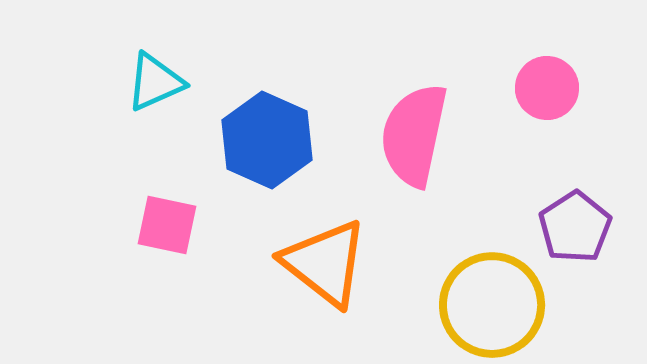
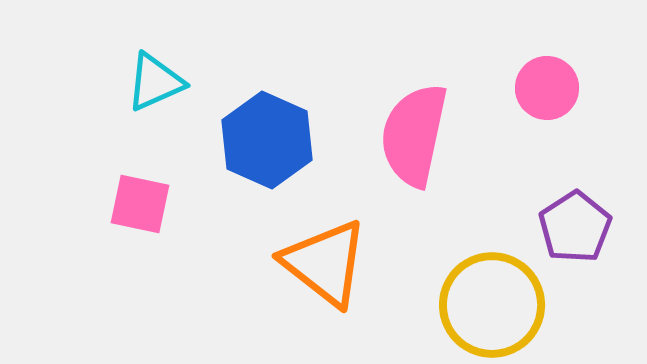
pink square: moved 27 px left, 21 px up
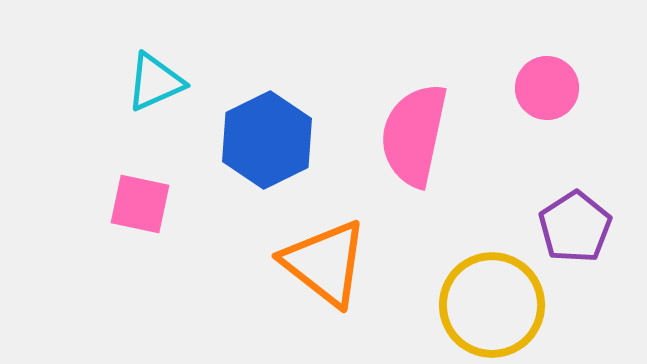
blue hexagon: rotated 10 degrees clockwise
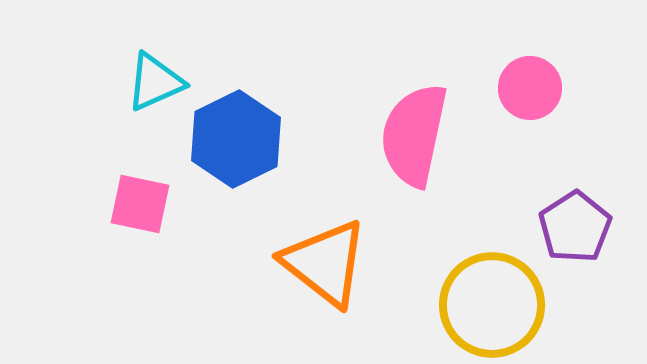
pink circle: moved 17 px left
blue hexagon: moved 31 px left, 1 px up
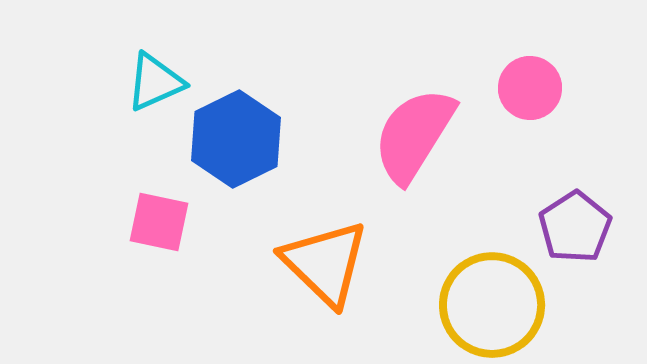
pink semicircle: rotated 20 degrees clockwise
pink square: moved 19 px right, 18 px down
orange triangle: rotated 6 degrees clockwise
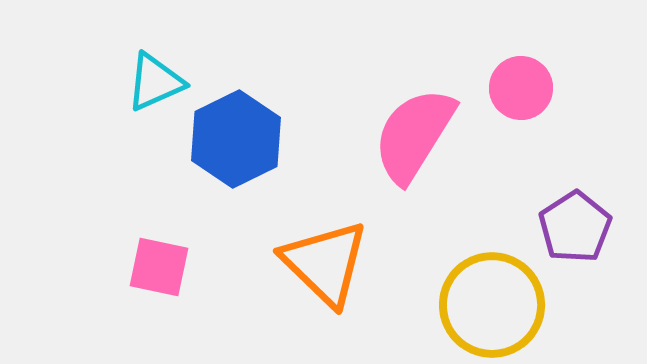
pink circle: moved 9 px left
pink square: moved 45 px down
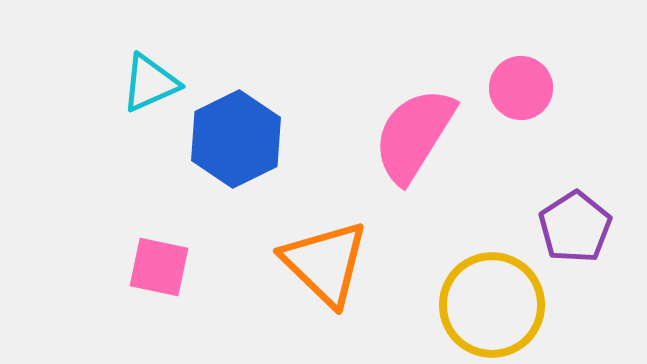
cyan triangle: moved 5 px left, 1 px down
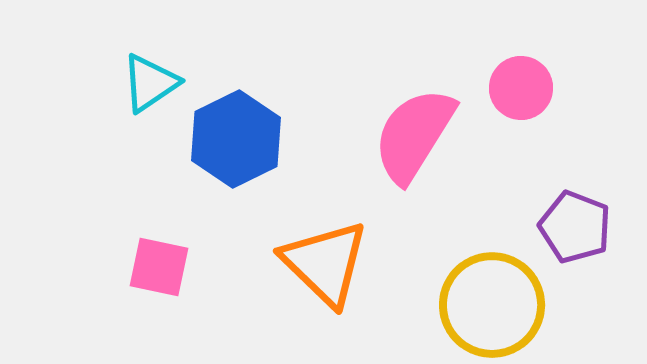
cyan triangle: rotated 10 degrees counterclockwise
purple pentagon: rotated 18 degrees counterclockwise
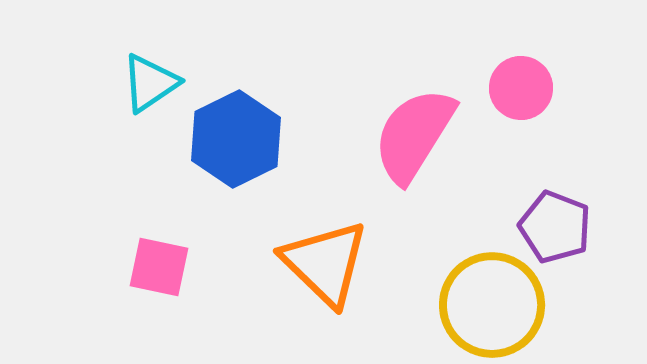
purple pentagon: moved 20 px left
